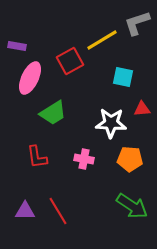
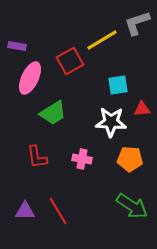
cyan square: moved 5 px left, 8 px down; rotated 20 degrees counterclockwise
white star: moved 1 px up
pink cross: moved 2 px left
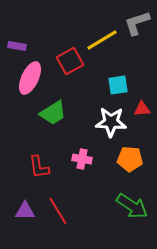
red L-shape: moved 2 px right, 10 px down
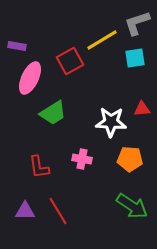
cyan square: moved 17 px right, 27 px up
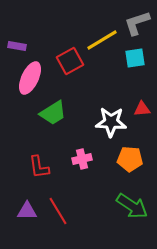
pink cross: rotated 24 degrees counterclockwise
purple triangle: moved 2 px right
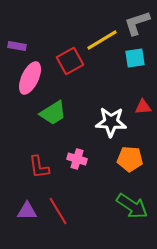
red triangle: moved 1 px right, 2 px up
pink cross: moved 5 px left; rotated 30 degrees clockwise
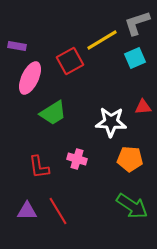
cyan square: rotated 15 degrees counterclockwise
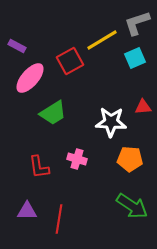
purple rectangle: rotated 18 degrees clockwise
pink ellipse: rotated 16 degrees clockwise
red line: moved 1 px right, 8 px down; rotated 40 degrees clockwise
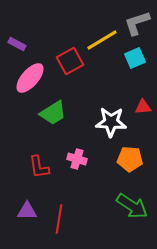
purple rectangle: moved 2 px up
